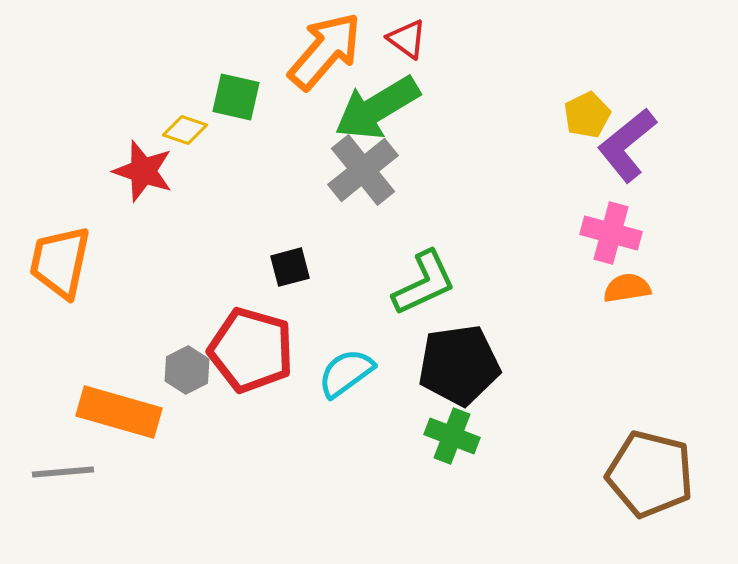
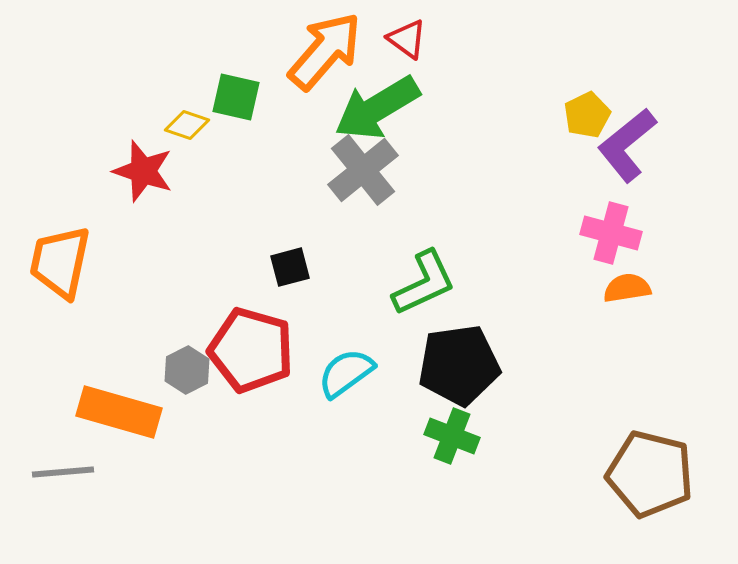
yellow diamond: moved 2 px right, 5 px up
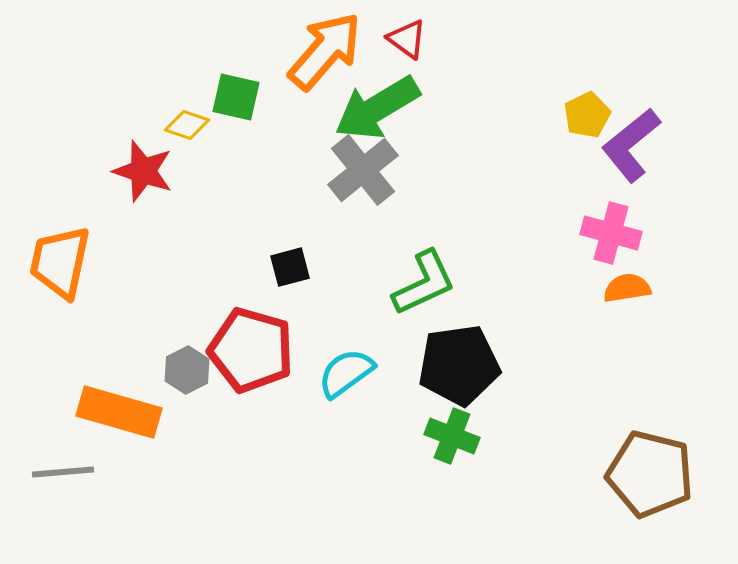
purple L-shape: moved 4 px right
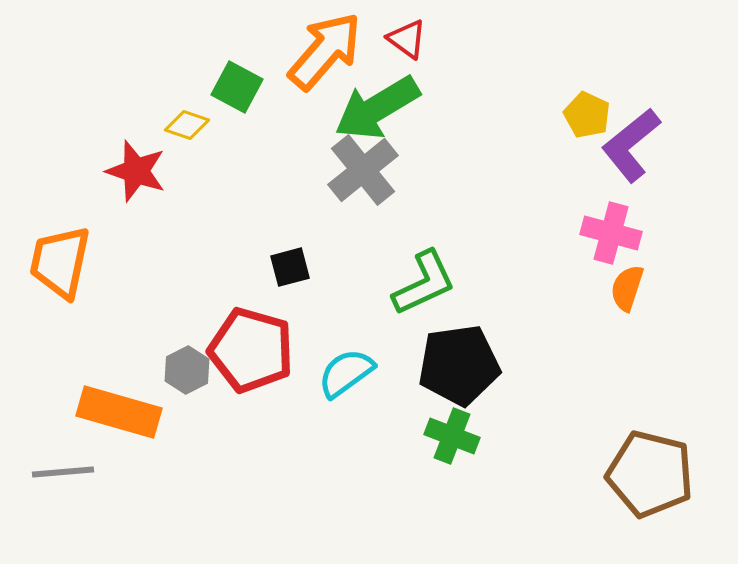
green square: moved 1 px right, 10 px up; rotated 15 degrees clockwise
yellow pentagon: rotated 21 degrees counterclockwise
red star: moved 7 px left
orange semicircle: rotated 63 degrees counterclockwise
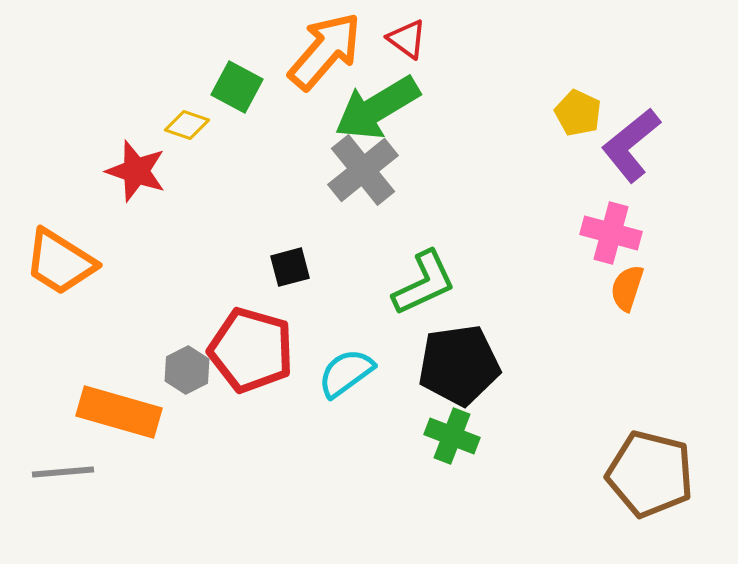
yellow pentagon: moved 9 px left, 2 px up
orange trapezoid: rotated 70 degrees counterclockwise
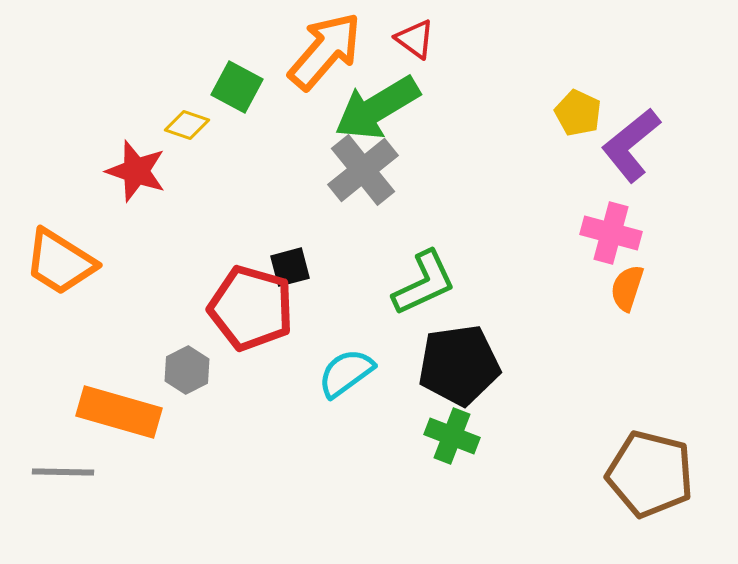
red triangle: moved 8 px right
red pentagon: moved 42 px up
gray line: rotated 6 degrees clockwise
